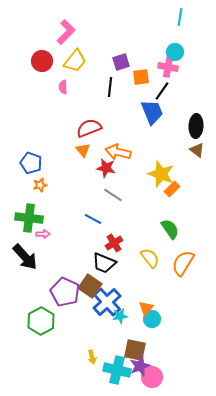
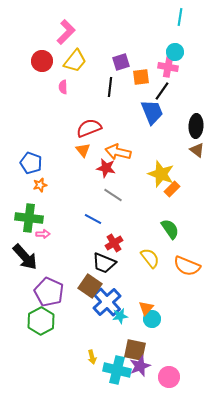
orange semicircle at (183, 263): moved 4 px right, 3 px down; rotated 100 degrees counterclockwise
purple pentagon at (65, 292): moved 16 px left
pink circle at (152, 377): moved 17 px right
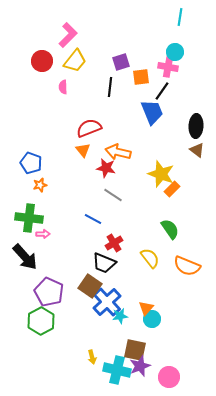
pink L-shape at (66, 32): moved 2 px right, 3 px down
